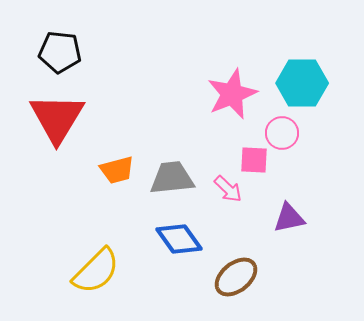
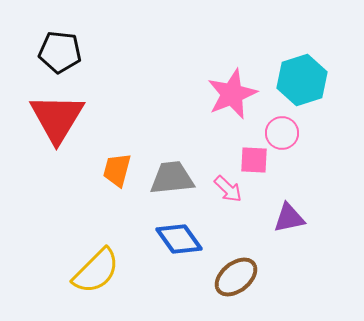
cyan hexagon: moved 3 px up; rotated 18 degrees counterclockwise
orange trapezoid: rotated 120 degrees clockwise
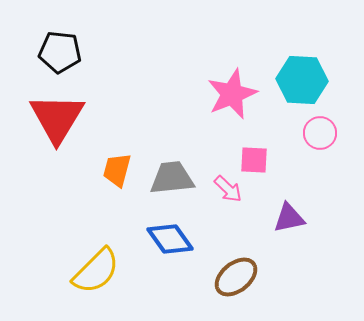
cyan hexagon: rotated 21 degrees clockwise
pink circle: moved 38 px right
blue diamond: moved 9 px left
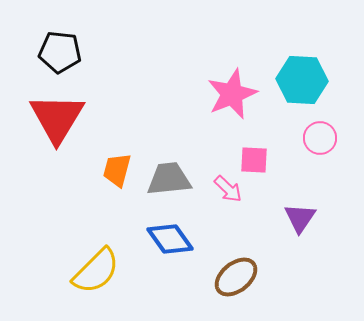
pink circle: moved 5 px down
gray trapezoid: moved 3 px left, 1 px down
purple triangle: moved 11 px right; rotated 44 degrees counterclockwise
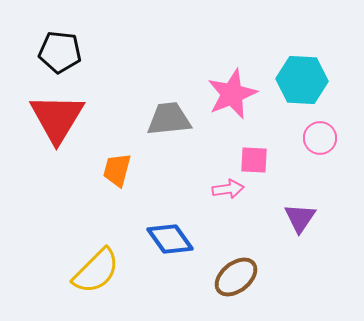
gray trapezoid: moved 60 px up
pink arrow: rotated 52 degrees counterclockwise
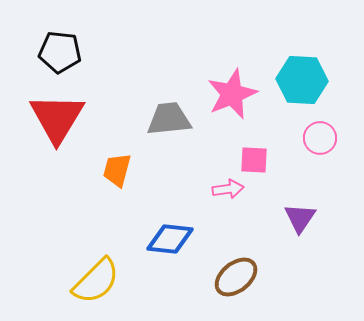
blue diamond: rotated 48 degrees counterclockwise
yellow semicircle: moved 10 px down
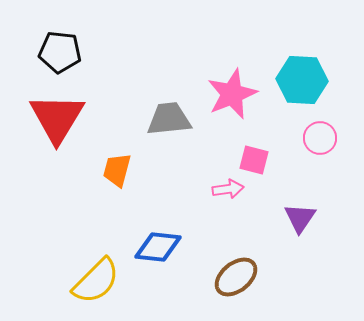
pink square: rotated 12 degrees clockwise
blue diamond: moved 12 px left, 8 px down
